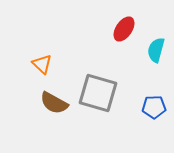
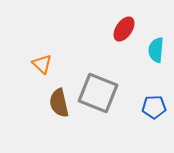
cyan semicircle: rotated 10 degrees counterclockwise
gray square: rotated 6 degrees clockwise
brown semicircle: moved 5 px right; rotated 48 degrees clockwise
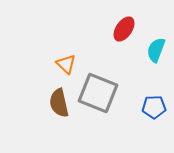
cyan semicircle: rotated 15 degrees clockwise
orange triangle: moved 24 px right
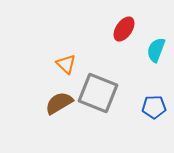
brown semicircle: rotated 72 degrees clockwise
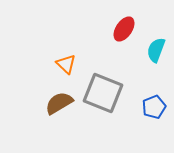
gray square: moved 5 px right
blue pentagon: rotated 20 degrees counterclockwise
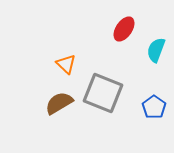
blue pentagon: rotated 15 degrees counterclockwise
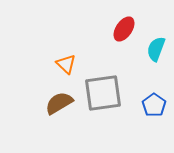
cyan semicircle: moved 1 px up
gray square: rotated 30 degrees counterclockwise
blue pentagon: moved 2 px up
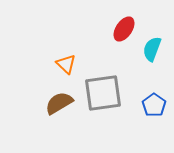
cyan semicircle: moved 4 px left
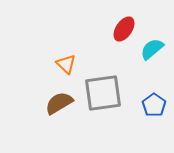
cyan semicircle: rotated 30 degrees clockwise
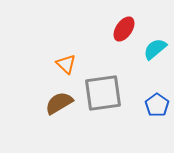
cyan semicircle: moved 3 px right
blue pentagon: moved 3 px right
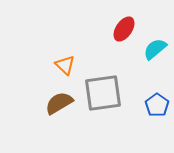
orange triangle: moved 1 px left, 1 px down
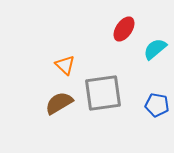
blue pentagon: rotated 25 degrees counterclockwise
